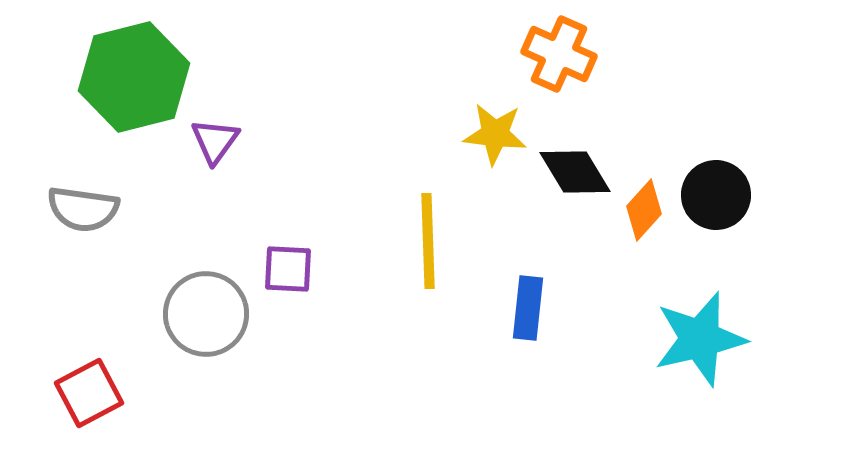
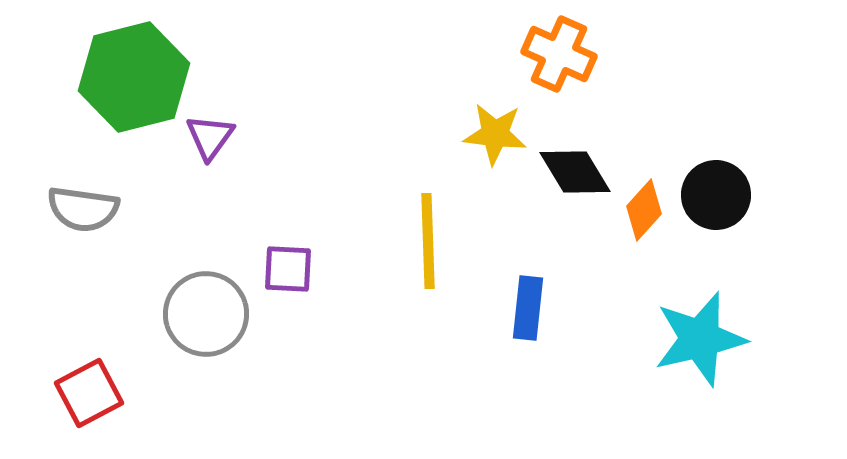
purple triangle: moved 5 px left, 4 px up
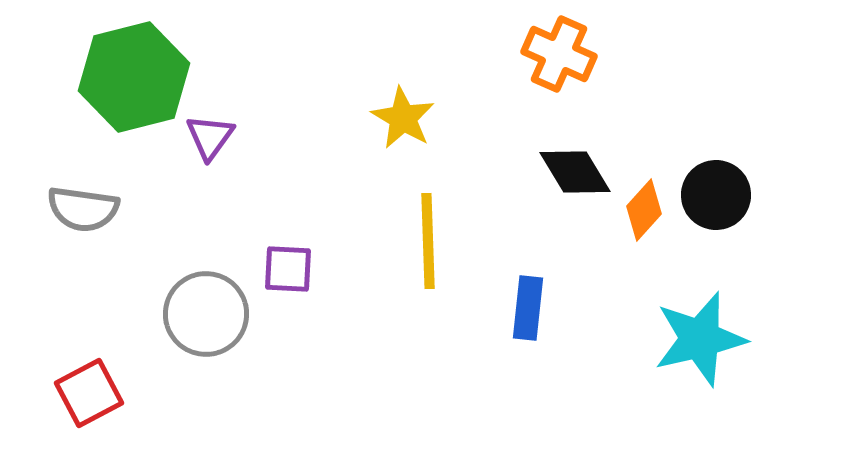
yellow star: moved 92 px left, 16 px up; rotated 24 degrees clockwise
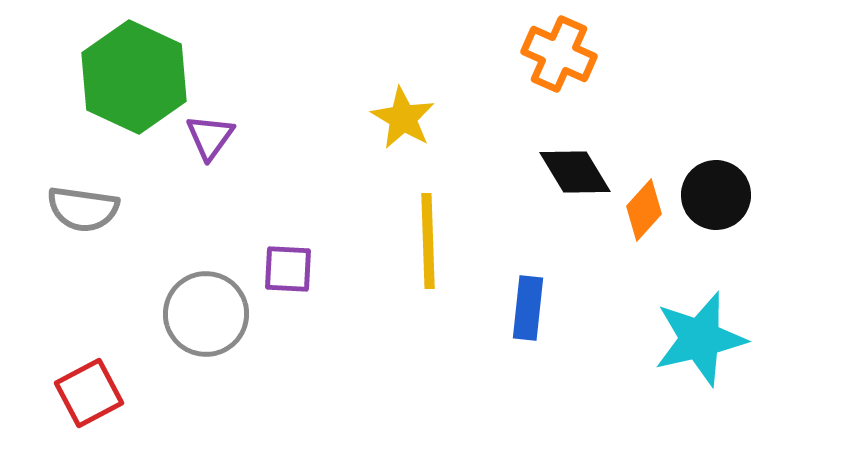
green hexagon: rotated 21 degrees counterclockwise
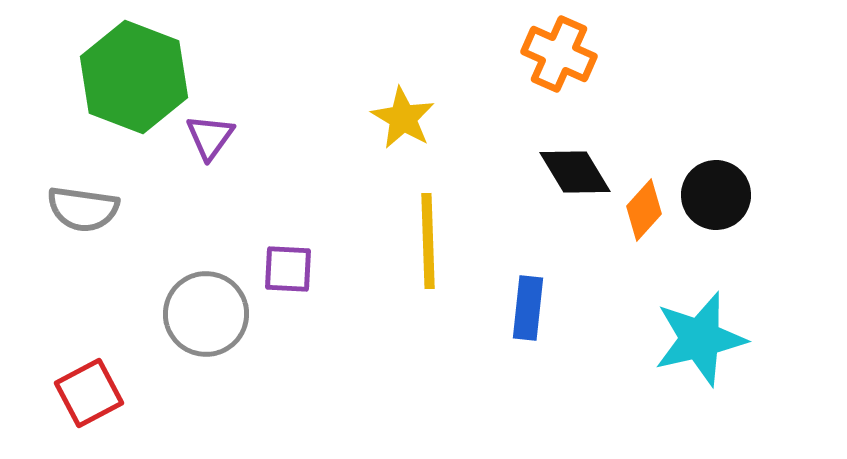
green hexagon: rotated 4 degrees counterclockwise
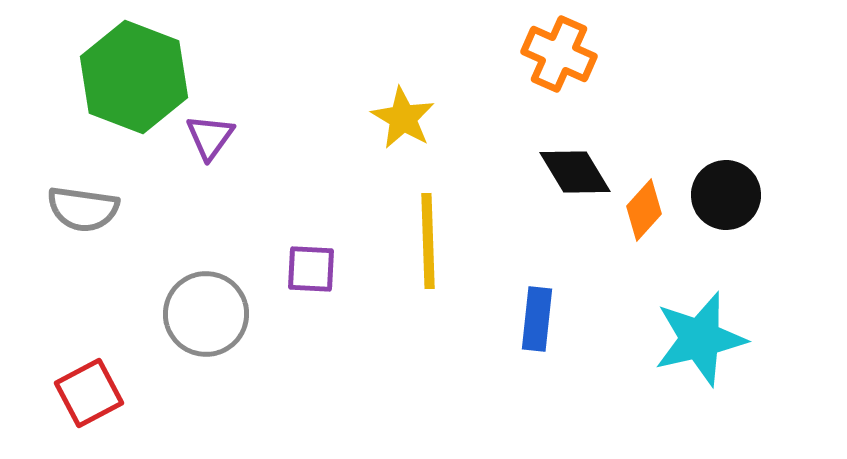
black circle: moved 10 px right
purple square: moved 23 px right
blue rectangle: moved 9 px right, 11 px down
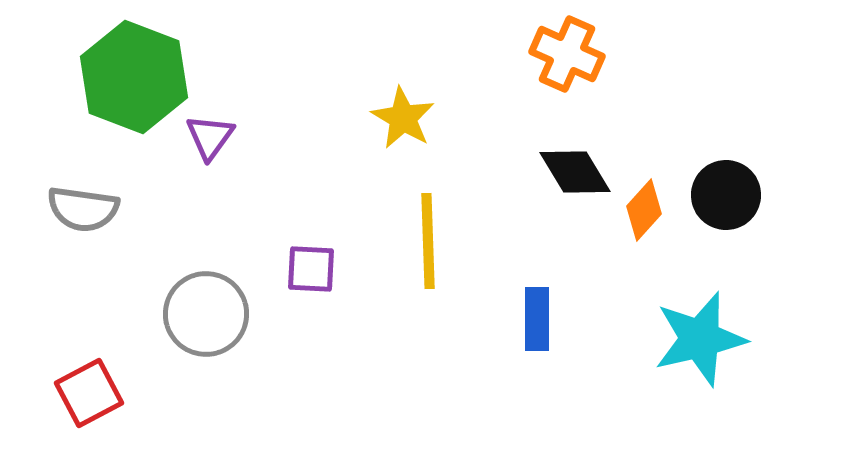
orange cross: moved 8 px right
blue rectangle: rotated 6 degrees counterclockwise
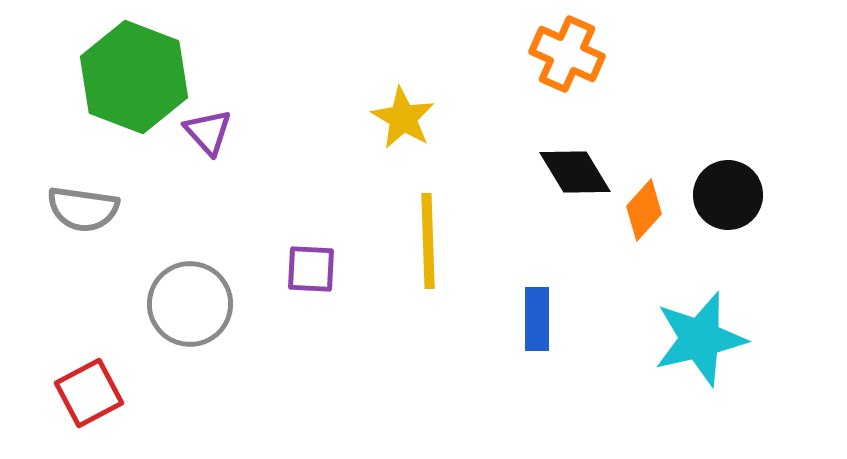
purple triangle: moved 2 px left, 5 px up; rotated 18 degrees counterclockwise
black circle: moved 2 px right
gray circle: moved 16 px left, 10 px up
